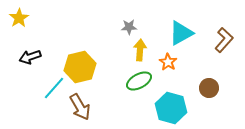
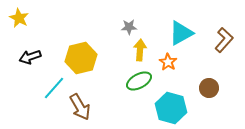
yellow star: rotated 12 degrees counterclockwise
yellow hexagon: moved 1 px right, 9 px up
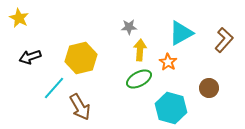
green ellipse: moved 2 px up
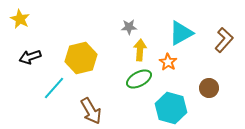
yellow star: moved 1 px right, 1 px down
brown arrow: moved 11 px right, 4 px down
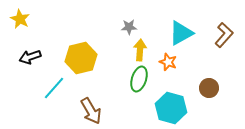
brown L-shape: moved 5 px up
orange star: rotated 12 degrees counterclockwise
green ellipse: rotated 45 degrees counterclockwise
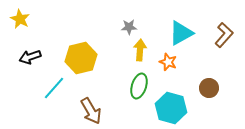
green ellipse: moved 7 px down
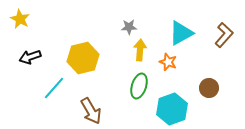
yellow hexagon: moved 2 px right
cyan hexagon: moved 1 px right, 1 px down; rotated 24 degrees clockwise
